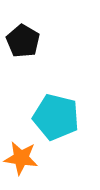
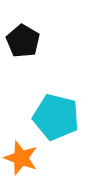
orange star: rotated 12 degrees clockwise
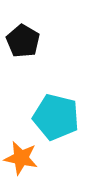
orange star: rotated 8 degrees counterclockwise
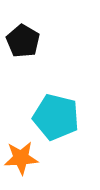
orange star: rotated 16 degrees counterclockwise
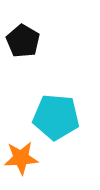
cyan pentagon: rotated 9 degrees counterclockwise
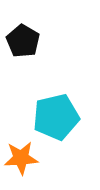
cyan pentagon: rotated 18 degrees counterclockwise
